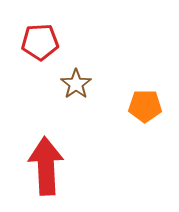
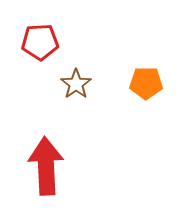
orange pentagon: moved 1 px right, 23 px up
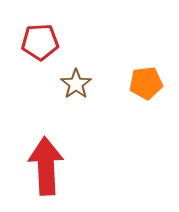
orange pentagon: rotated 8 degrees counterclockwise
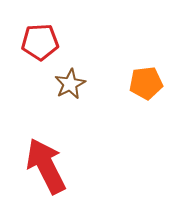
brown star: moved 6 px left; rotated 8 degrees clockwise
red arrow: rotated 24 degrees counterclockwise
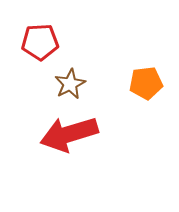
red arrow: moved 23 px right, 32 px up; rotated 80 degrees counterclockwise
